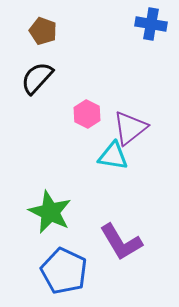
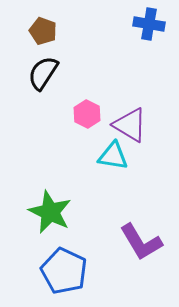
blue cross: moved 2 px left
black semicircle: moved 6 px right, 5 px up; rotated 9 degrees counterclockwise
purple triangle: moved 3 px up; rotated 51 degrees counterclockwise
purple L-shape: moved 20 px right
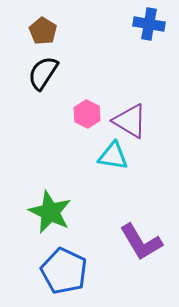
brown pentagon: rotated 12 degrees clockwise
purple triangle: moved 4 px up
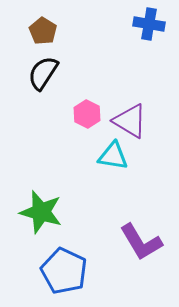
green star: moved 9 px left; rotated 9 degrees counterclockwise
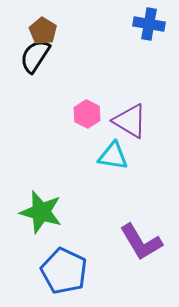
black semicircle: moved 8 px left, 17 px up
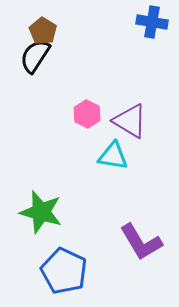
blue cross: moved 3 px right, 2 px up
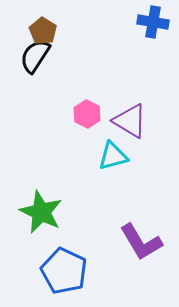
blue cross: moved 1 px right
cyan triangle: rotated 24 degrees counterclockwise
green star: rotated 9 degrees clockwise
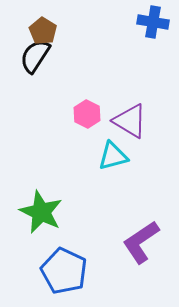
purple L-shape: rotated 87 degrees clockwise
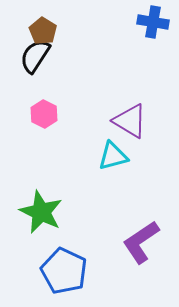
pink hexagon: moved 43 px left
